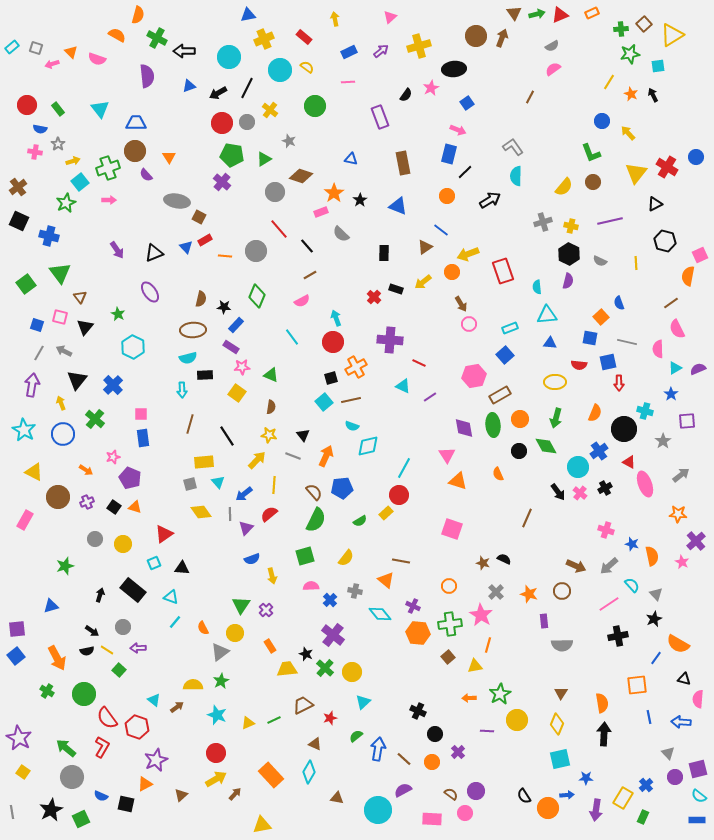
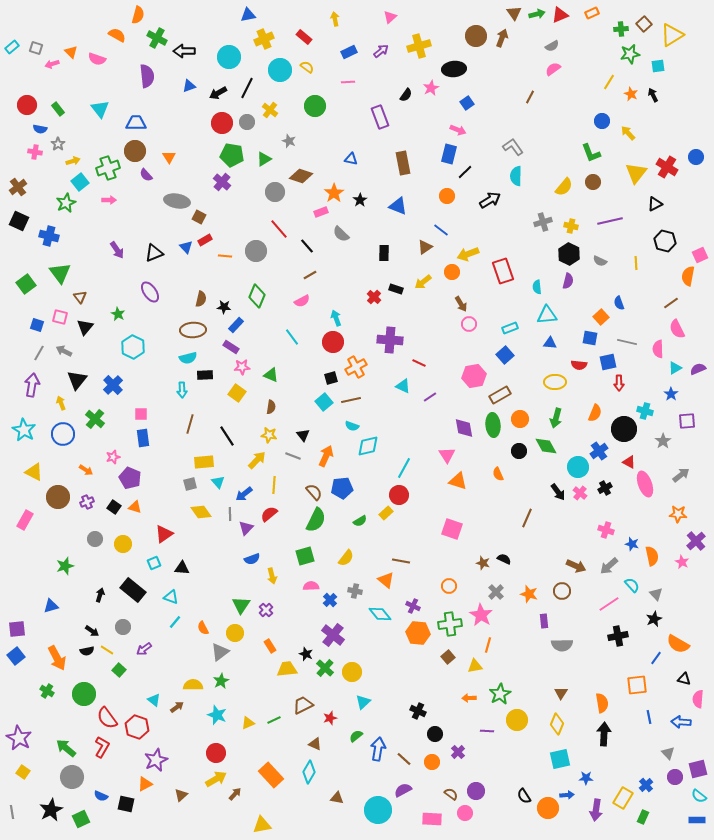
purple arrow at (138, 648): moved 6 px right, 1 px down; rotated 35 degrees counterclockwise
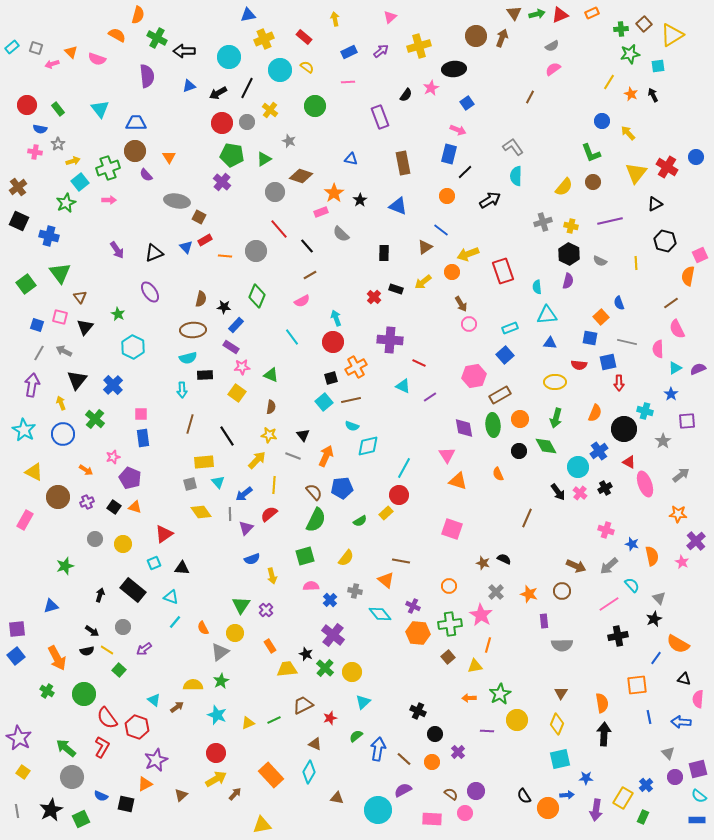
gray triangle at (656, 594): moved 3 px right, 4 px down
gray line at (12, 812): moved 5 px right, 1 px up
